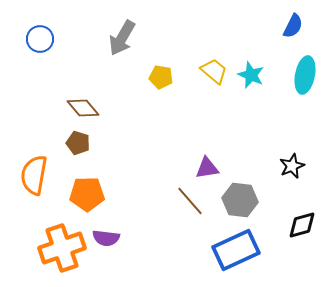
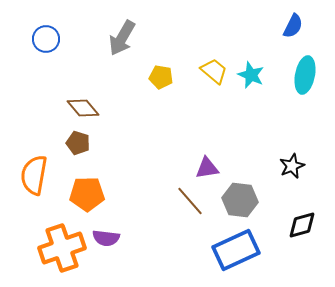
blue circle: moved 6 px right
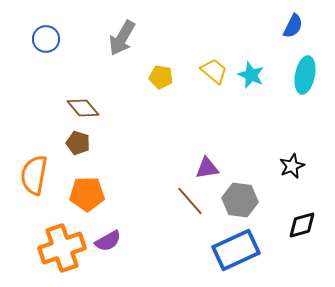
purple semicircle: moved 2 px right, 3 px down; rotated 36 degrees counterclockwise
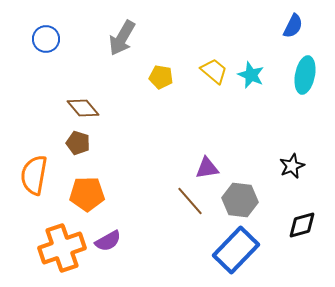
blue rectangle: rotated 21 degrees counterclockwise
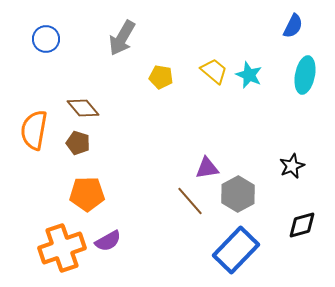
cyan star: moved 2 px left
orange semicircle: moved 45 px up
gray hexagon: moved 2 px left, 6 px up; rotated 24 degrees clockwise
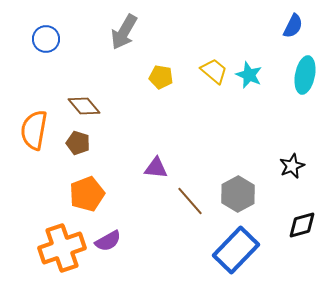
gray arrow: moved 2 px right, 6 px up
brown diamond: moved 1 px right, 2 px up
purple triangle: moved 51 px left; rotated 15 degrees clockwise
orange pentagon: rotated 20 degrees counterclockwise
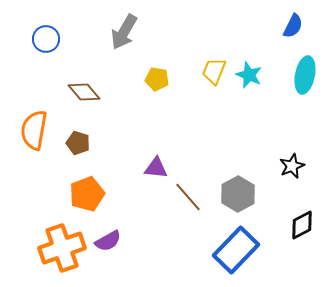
yellow trapezoid: rotated 108 degrees counterclockwise
yellow pentagon: moved 4 px left, 2 px down
brown diamond: moved 14 px up
brown line: moved 2 px left, 4 px up
black diamond: rotated 12 degrees counterclockwise
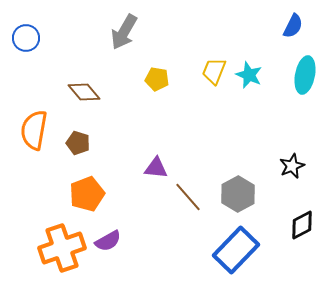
blue circle: moved 20 px left, 1 px up
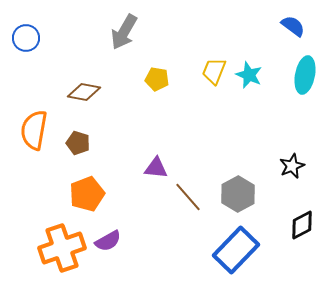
blue semicircle: rotated 80 degrees counterclockwise
brown diamond: rotated 40 degrees counterclockwise
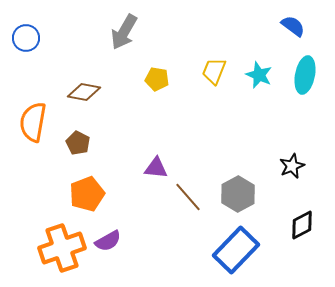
cyan star: moved 10 px right
orange semicircle: moved 1 px left, 8 px up
brown pentagon: rotated 10 degrees clockwise
